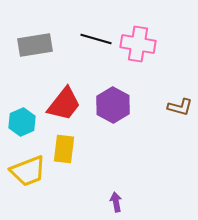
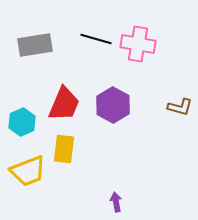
red trapezoid: rotated 15 degrees counterclockwise
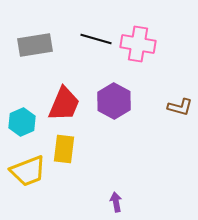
purple hexagon: moved 1 px right, 4 px up
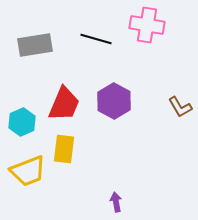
pink cross: moved 9 px right, 19 px up
brown L-shape: rotated 45 degrees clockwise
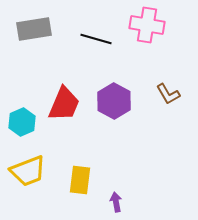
gray rectangle: moved 1 px left, 16 px up
brown L-shape: moved 12 px left, 13 px up
yellow rectangle: moved 16 px right, 31 px down
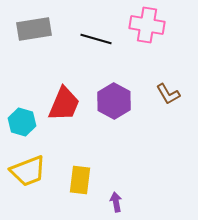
cyan hexagon: rotated 20 degrees counterclockwise
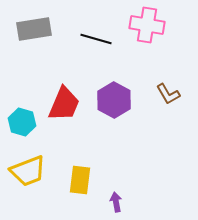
purple hexagon: moved 1 px up
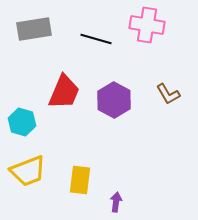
red trapezoid: moved 12 px up
purple arrow: rotated 18 degrees clockwise
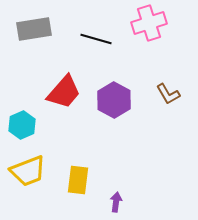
pink cross: moved 2 px right, 2 px up; rotated 28 degrees counterclockwise
red trapezoid: rotated 18 degrees clockwise
cyan hexagon: moved 3 px down; rotated 20 degrees clockwise
yellow rectangle: moved 2 px left
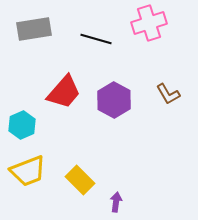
yellow rectangle: moved 2 px right; rotated 52 degrees counterclockwise
